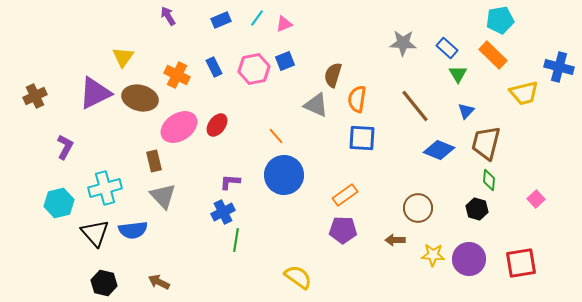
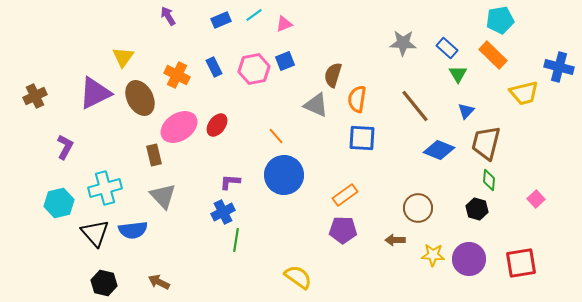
cyan line at (257, 18): moved 3 px left, 3 px up; rotated 18 degrees clockwise
brown ellipse at (140, 98): rotated 48 degrees clockwise
brown rectangle at (154, 161): moved 6 px up
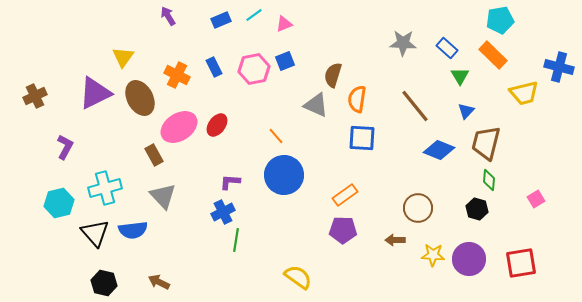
green triangle at (458, 74): moved 2 px right, 2 px down
brown rectangle at (154, 155): rotated 15 degrees counterclockwise
pink square at (536, 199): rotated 12 degrees clockwise
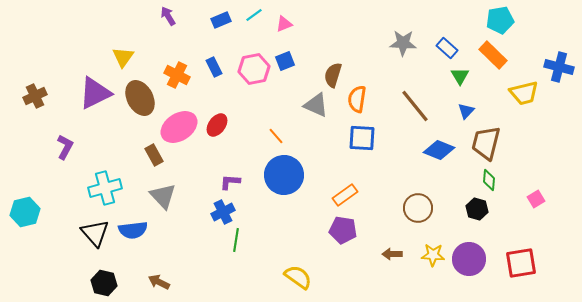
cyan hexagon at (59, 203): moved 34 px left, 9 px down
purple pentagon at (343, 230): rotated 8 degrees clockwise
brown arrow at (395, 240): moved 3 px left, 14 px down
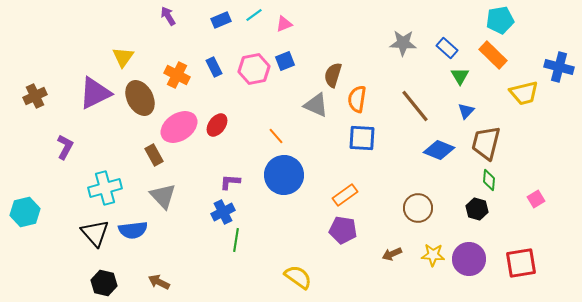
brown arrow at (392, 254): rotated 24 degrees counterclockwise
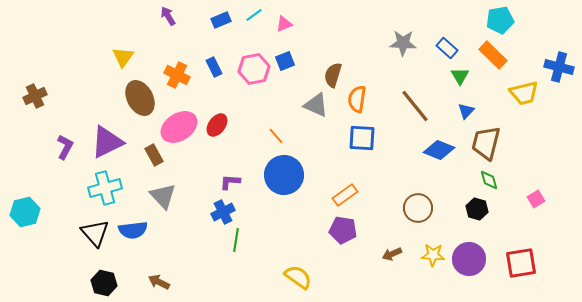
purple triangle at (95, 93): moved 12 px right, 49 px down
green diamond at (489, 180): rotated 20 degrees counterclockwise
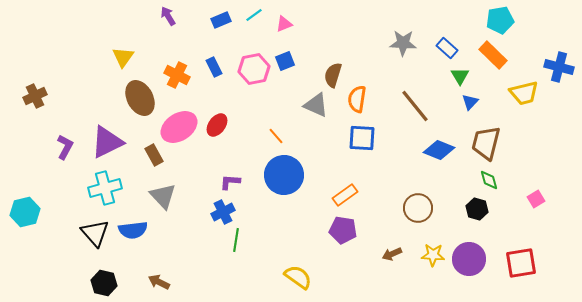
blue triangle at (466, 111): moved 4 px right, 9 px up
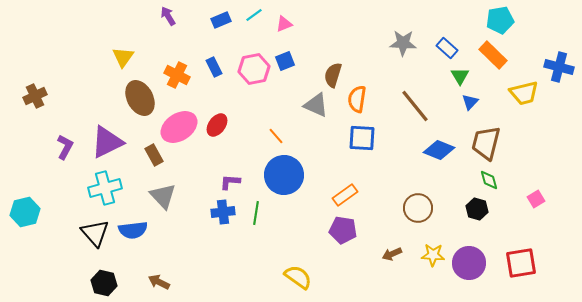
blue cross at (223, 212): rotated 20 degrees clockwise
green line at (236, 240): moved 20 px right, 27 px up
purple circle at (469, 259): moved 4 px down
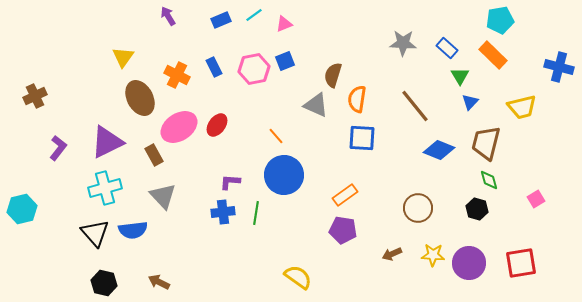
yellow trapezoid at (524, 93): moved 2 px left, 14 px down
purple L-shape at (65, 147): moved 7 px left, 1 px down; rotated 10 degrees clockwise
cyan hexagon at (25, 212): moved 3 px left, 3 px up
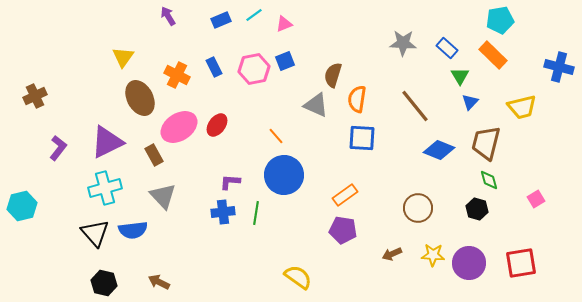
cyan hexagon at (22, 209): moved 3 px up
